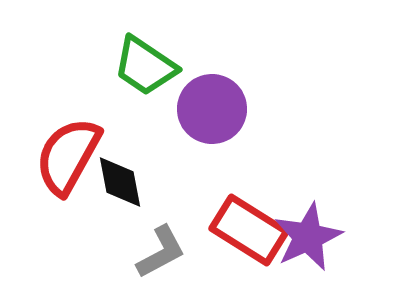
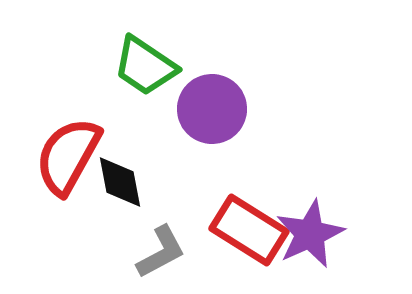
purple star: moved 2 px right, 3 px up
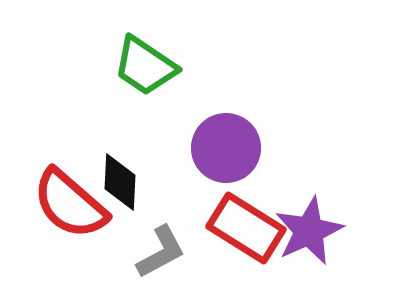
purple circle: moved 14 px right, 39 px down
red semicircle: moved 2 px right, 48 px down; rotated 78 degrees counterclockwise
black diamond: rotated 14 degrees clockwise
red rectangle: moved 3 px left, 2 px up
purple star: moved 1 px left, 3 px up
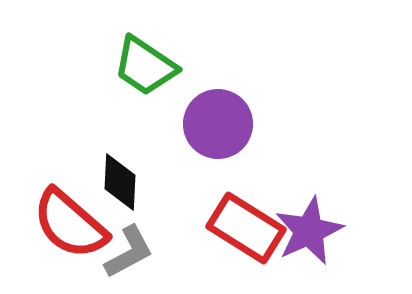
purple circle: moved 8 px left, 24 px up
red semicircle: moved 20 px down
gray L-shape: moved 32 px left
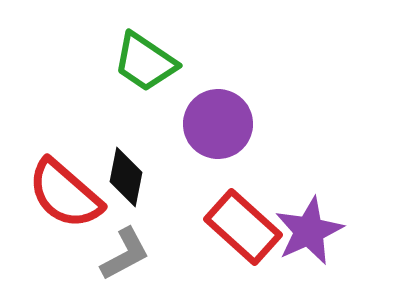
green trapezoid: moved 4 px up
black diamond: moved 6 px right, 5 px up; rotated 8 degrees clockwise
red semicircle: moved 5 px left, 30 px up
red rectangle: moved 3 px left, 1 px up; rotated 10 degrees clockwise
gray L-shape: moved 4 px left, 2 px down
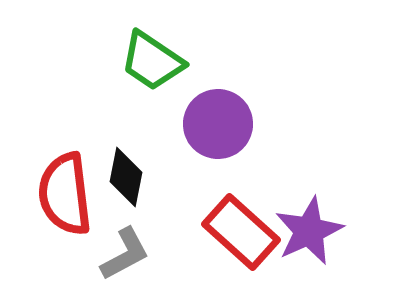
green trapezoid: moved 7 px right, 1 px up
red semicircle: rotated 42 degrees clockwise
red rectangle: moved 2 px left, 5 px down
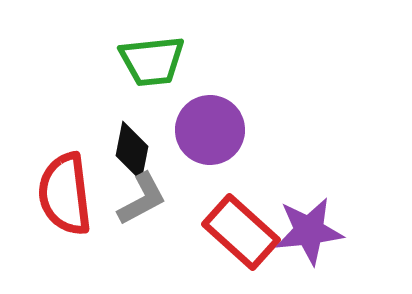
green trapezoid: rotated 40 degrees counterclockwise
purple circle: moved 8 px left, 6 px down
black diamond: moved 6 px right, 26 px up
purple star: rotated 18 degrees clockwise
gray L-shape: moved 17 px right, 55 px up
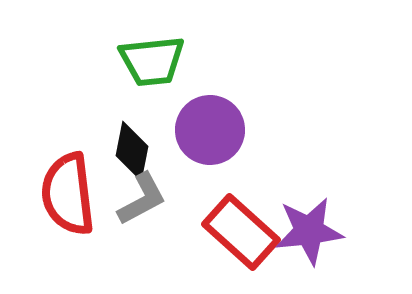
red semicircle: moved 3 px right
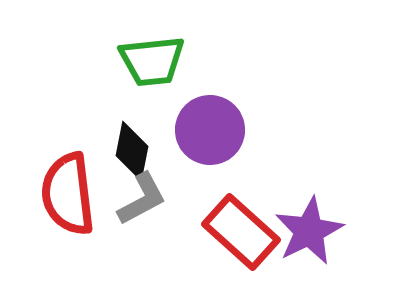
purple star: rotated 20 degrees counterclockwise
